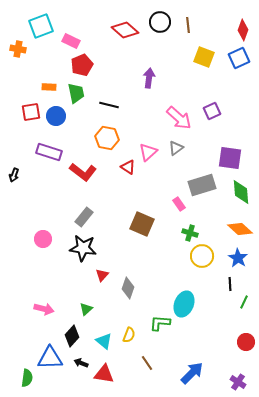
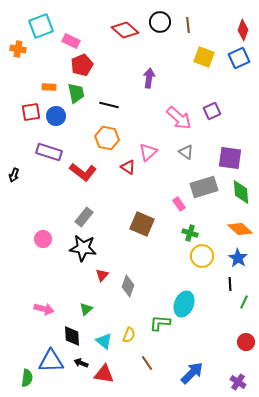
gray triangle at (176, 148): moved 10 px right, 4 px down; rotated 49 degrees counterclockwise
gray rectangle at (202, 185): moved 2 px right, 2 px down
gray diamond at (128, 288): moved 2 px up
black diamond at (72, 336): rotated 45 degrees counterclockwise
blue triangle at (50, 358): moved 1 px right, 3 px down
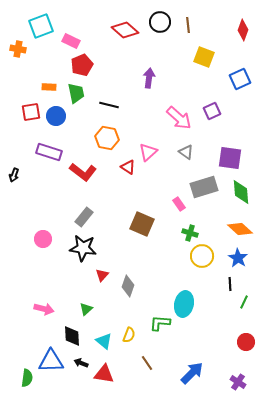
blue square at (239, 58): moved 1 px right, 21 px down
cyan ellipse at (184, 304): rotated 10 degrees counterclockwise
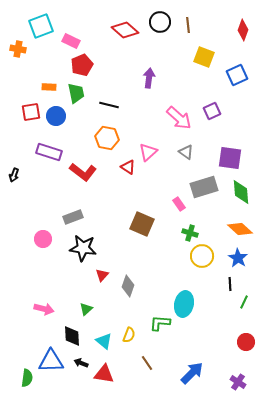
blue square at (240, 79): moved 3 px left, 4 px up
gray rectangle at (84, 217): moved 11 px left; rotated 30 degrees clockwise
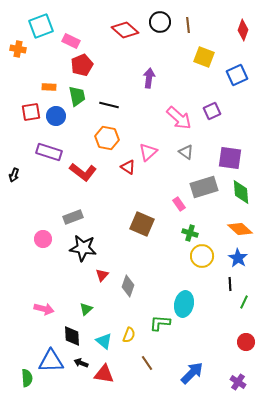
green trapezoid at (76, 93): moved 1 px right, 3 px down
green semicircle at (27, 378): rotated 12 degrees counterclockwise
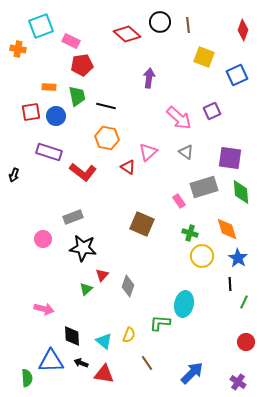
red diamond at (125, 30): moved 2 px right, 4 px down
red pentagon at (82, 65): rotated 15 degrees clockwise
black line at (109, 105): moved 3 px left, 1 px down
pink rectangle at (179, 204): moved 3 px up
orange diamond at (240, 229): moved 13 px left; rotated 30 degrees clockwise
green triangle at (86, 309): moved 20 px up
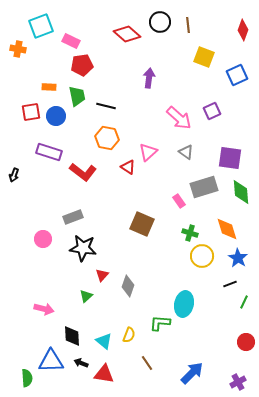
black line at (230, 284): rotated 72 degrees clockwise
green triangle at (86, 289): moved 7 px down
purple cross at (238, 382): rotated 28 degrees clockwise
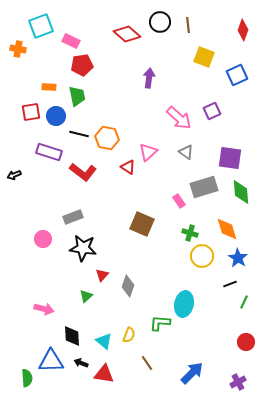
black line at (106, 106): moved 27 px left, 28 px down
black arrow at (14, 175): rotated 48 degrees clockwise
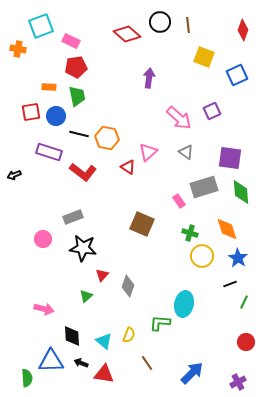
red pentagon at (82, 65): moved 6 px left, 2 px down
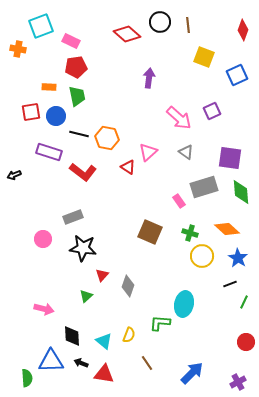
brown square at (142, 224): moved 8 px right, 8 px down
orange diamond at (227, 229): rotated 30 degrees counterclockwise
